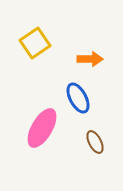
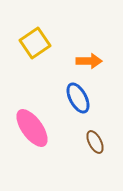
orange arrow: moved 1 px left, 2 px down
pink ellipse: moved 10 px left; rotated 66 degrees counterclockwise
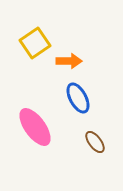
orange arrow: moved 20 px left
pink ellipse: moved 3 px right, 1 px up
brown ellipse: rotated 10 degrees counterclockwise
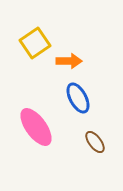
pink ellipse: moved 1 px right
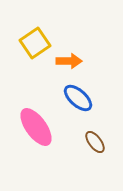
blue ellipse: rotated 20 degrees counterclockwise
